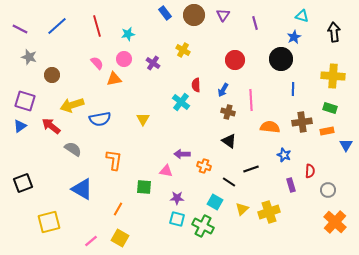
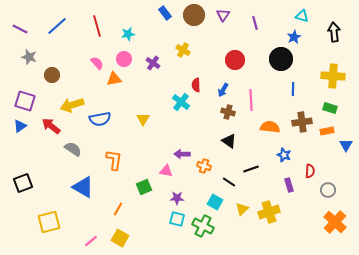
purple rectangle at (291, 185): moved 2 px left
green square at (144, 187): rotated 28 degrees counterclockwise
blue triangle at (82, 189): moved 1 px right, 2 px up
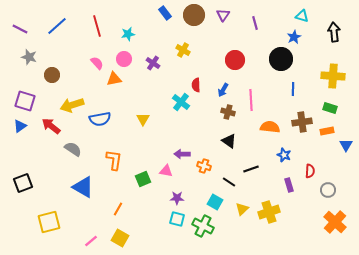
green square at (144, 187): moved 1 px left, 8 px up
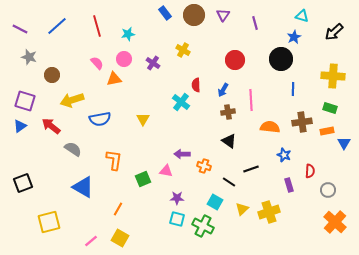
black arrow at (334, 32): rotated 126 degrees counterclockwise
yellow arrow at (72, 105): moved 5 px up
brown cross at (228, 112): rotated 24 degrees counterclockwise
blue triangle at (346, 145): moved 2 px left, 2 px up
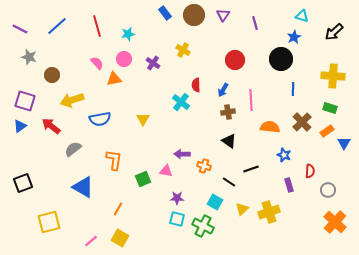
brown cross at (302, 122): rotated 36 degrees counterclockwise
orange rectangle at (327, 131): rotated 24 degrees counterclockwise
gray semicircle at (73, 149): rotated 72 degrees counterclockwise
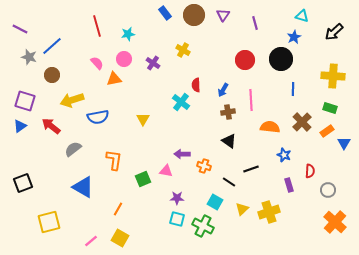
blue line at (57, 26): moved 5 px left, 20 px down
red circle at (235, 60): moved 10 px right
blue semicircle at (100, 119): moved 2 px left, 2 px up
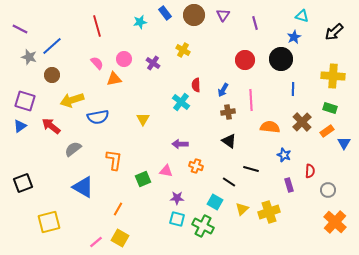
cyan star at (128, 34): moved 12 px right, 12 px up
purple arrow at (182, 154): moved 2 px left, 10 px up
orange cross at (204, 166): moved 8 px left
black line at (251, 169): rotated 35 degrees clockwise
pink line at (91, 241): moved 5 px right, 1 px down
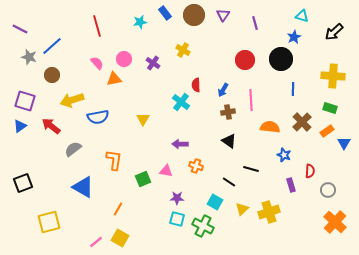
purple rectangle at (289, 185): moved 2 px right
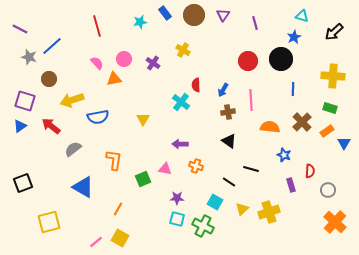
red circle at (245, 60): moved 3 px right, 1 px down
brown circle at (52, 75): moved 3 px left, 4 px down
pink triangle at (166, 171): moved 1 px left, 2 px up
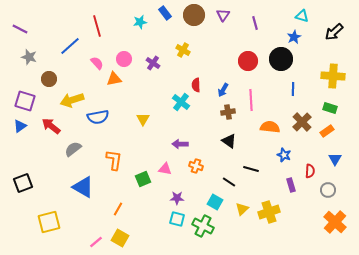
blue line at (52, 46): moved 18 px right
blue triangle at (344, 143): moved 9 px left, 16 px down
